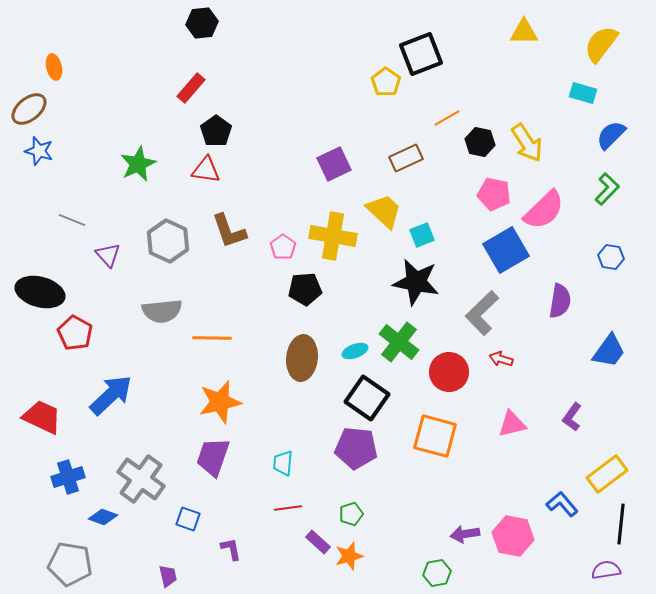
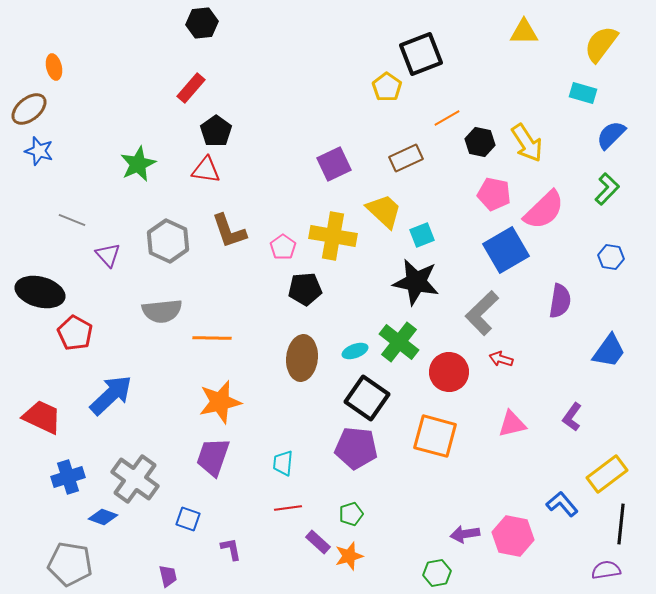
yellow pentagon at (386, 82): moved 1 px right, 5 px down
gray cross at (141, 479): moved 6 px left
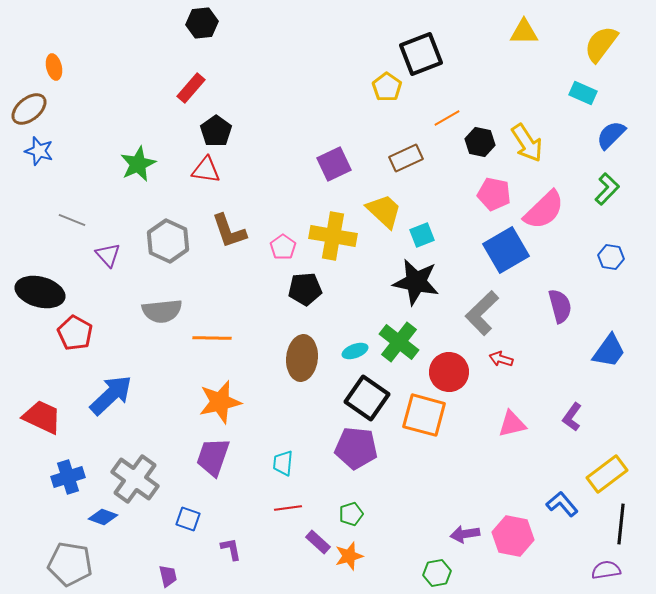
cyan rectangle at (583, 93): rotated 8 degrees clockwise
purple semicircle at (560, 301): moved 5 px down; rotated 24 degrees counterclockwise
orange square at (435, 436): moved 11 px left, 21 px up
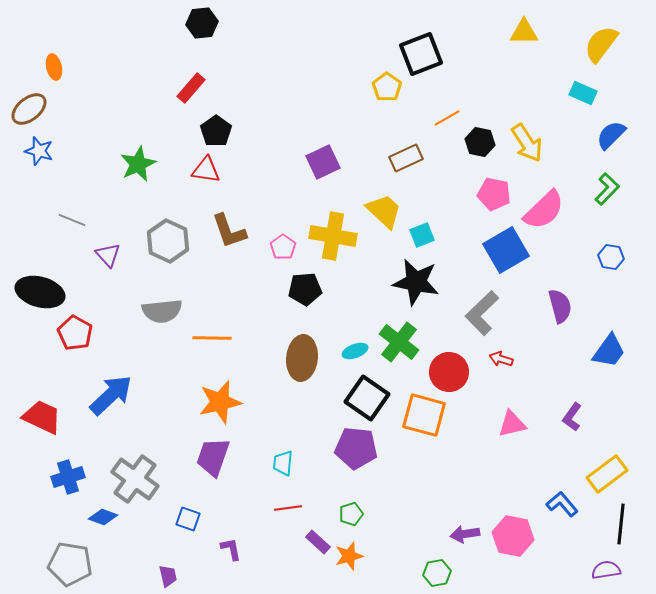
purple square at (334, 164): moved 11 px left, 2 px up
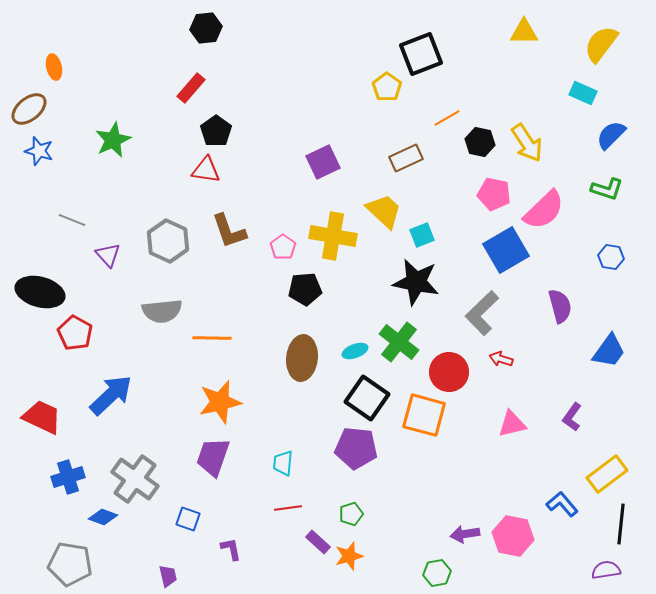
black hexagon at (202, 23): moved 4 px right, 5 px down
green star at (138, 164): moved 25 px left, 24 px up
green L-shape at (607, 189): rotated 64 degrees clockwise
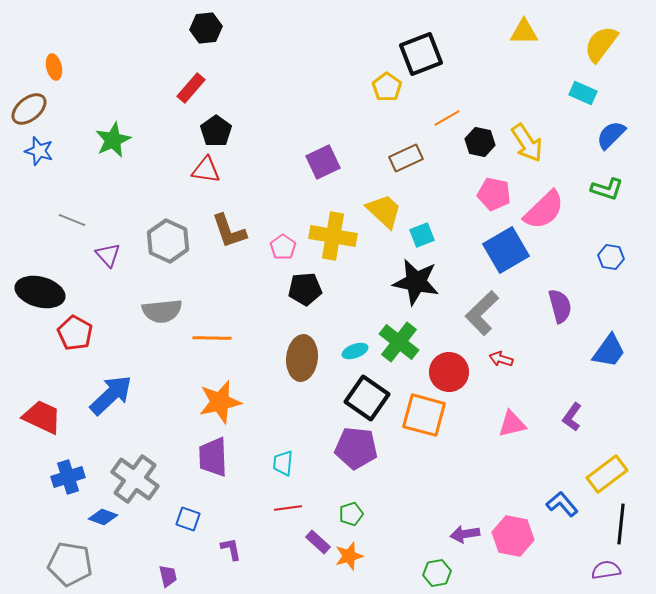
purple trapezoid at (213, 457): rotated 21 degrees counterclockwise
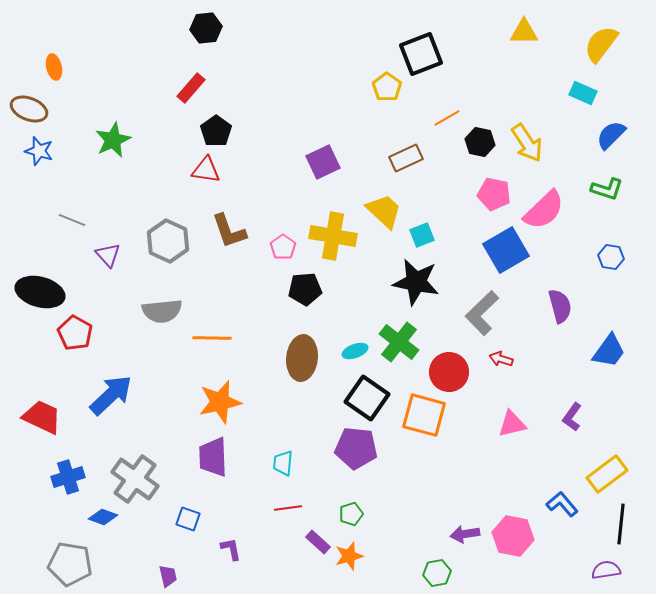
brown ellipse at (29, 109): rotated 60 degrees clockwise
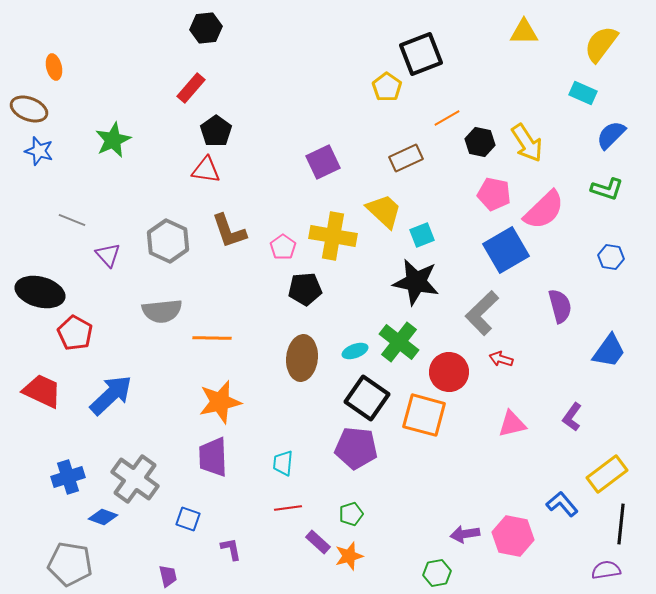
red trapezoid at (42, 417): moved 26 px up
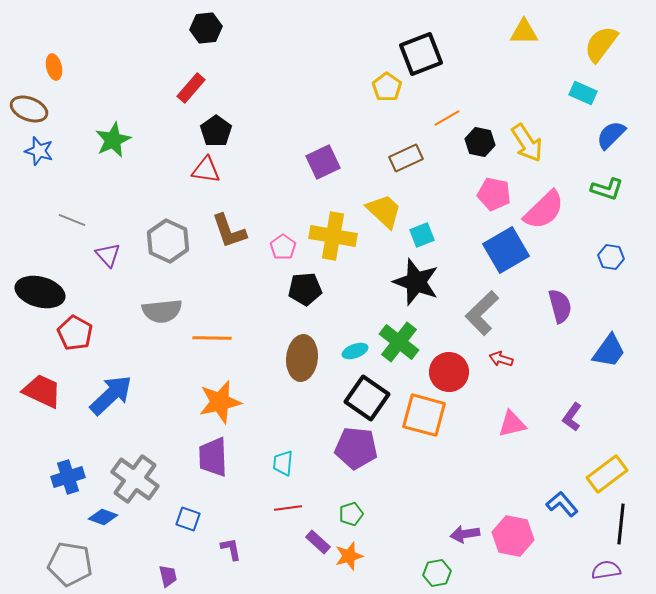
black star at (416, 282): rotated 9 degrees clockwise
